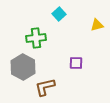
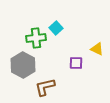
cyan square: moved 3 px left, 14 px down
yellow triangle: moved 24 px down; rotated 40 degrees clockwise
gray hexagon: moved 2 px up
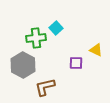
yellow triangle: moved 1 px left, 1 px down
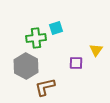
cyan square: rotated 24 degrees clockwise
yellow triangle: rotated 40 degrees clockwise
gray hexagon: moved 3 px right, 1 px down
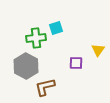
yellow triangle: moved 2 px right
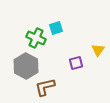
green cross: rotated 30 degrees clockwise
purple square: rotated 16 degrees counterclockwise
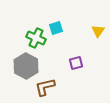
yellow triangle: moved 19 px up
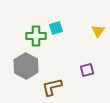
green cross: moved 2 px up; rotated 24 degrees counterclockwise
purple square: moved 11 px right, 7 px down
brown L-shape: moved 7 px right
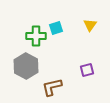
yellow triangle: moved 8 px left, 6 px up
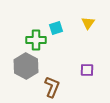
yellow triangle: moved 2 px left, 2 px up
green cross: moved 4 px down
purple square: rotated 16 degrees clockwise
brown L-shape: rotated 125 degrees clockwise
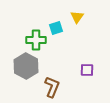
yellow triangle: moved 11 px left, 6 px up
